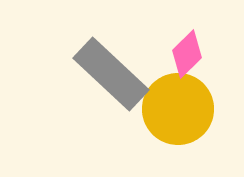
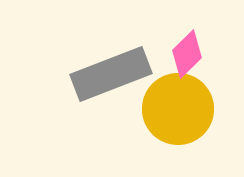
gray rectangle: rotated 64 degrees counterclockwise
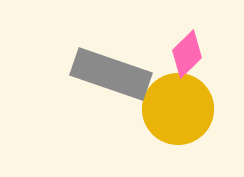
gray rectangle: rotated 40 degrees clockwise
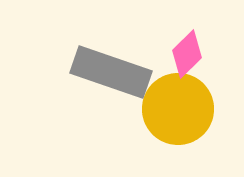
gray rectangle: moved 2 px up
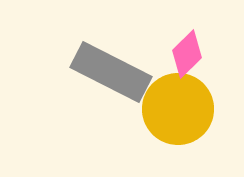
gray rectangle: rotated 8 degrees clockwise
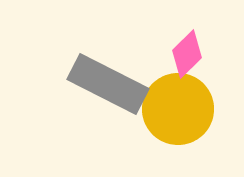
gray rectangle: moved 3 px left, 12 px down
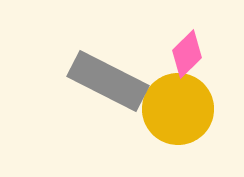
gray rectangle: moved 3 px up
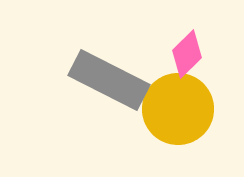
gray rectangle: moved 1 px right, 1 px up
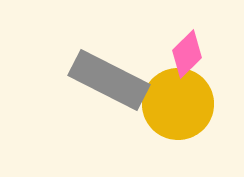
yellow circle: moved 5 px up
